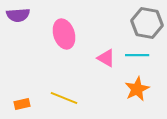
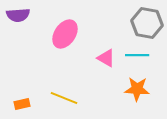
pink ellipse: moved 1 px right; rotated 52 degrees clockwise
orange star: rotated 30 degrees clockwise
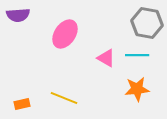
orange star: rotated 10 degrees counterclockwise
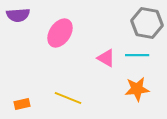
pink ellipse: moved 5 px left, 1 px up
yellow line: moved 4 px right
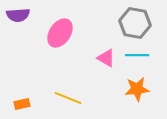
gray hexagon: moved 12 px left
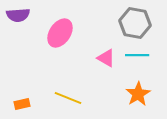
orange star: moved 1 px right, 5 px down; rotated 25 degrees counterclockwise
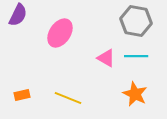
purple semicircle: rotated 60 degrees counterclockwise
gray hexagon: moved 1 px right, 2 px up
cyan line: moved 1 px left, 1 px down
orange star: moved 3 px left; rotated 15 degrees counterclockwise
orange rectangle: moved 9 px up
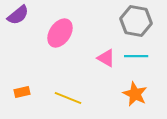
purple semicircle: rotated 25 degrees clockwise
orange rectangle: moved 3 px up
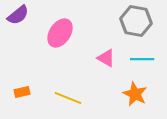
cyan line: moved 6 px right, 3 px down
